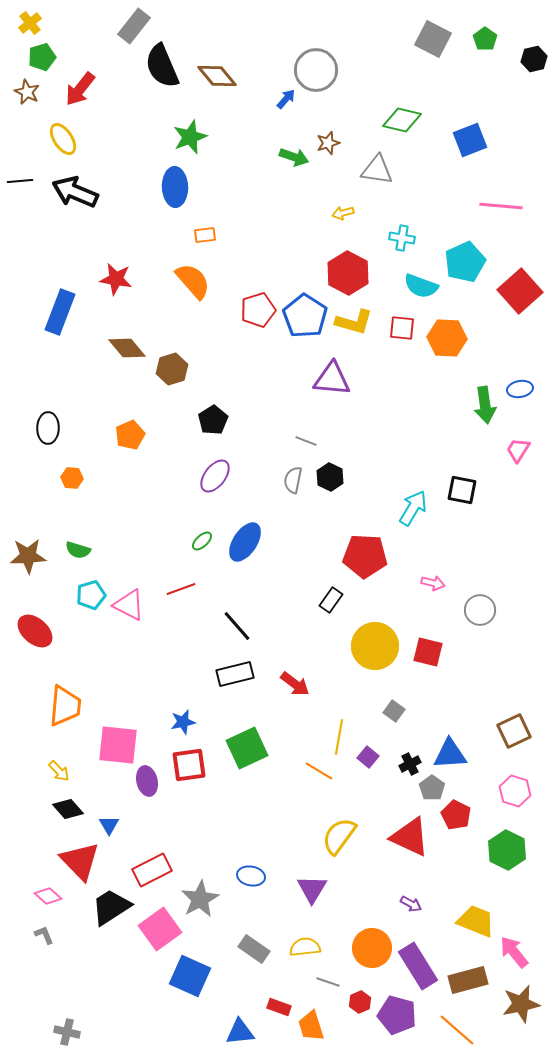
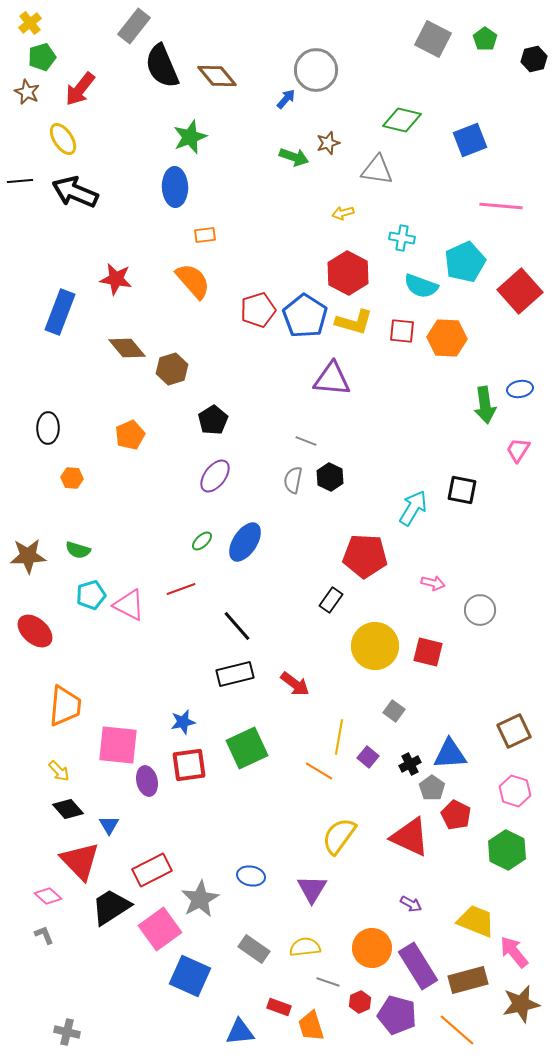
red square at (402, 328): moved 3 px down
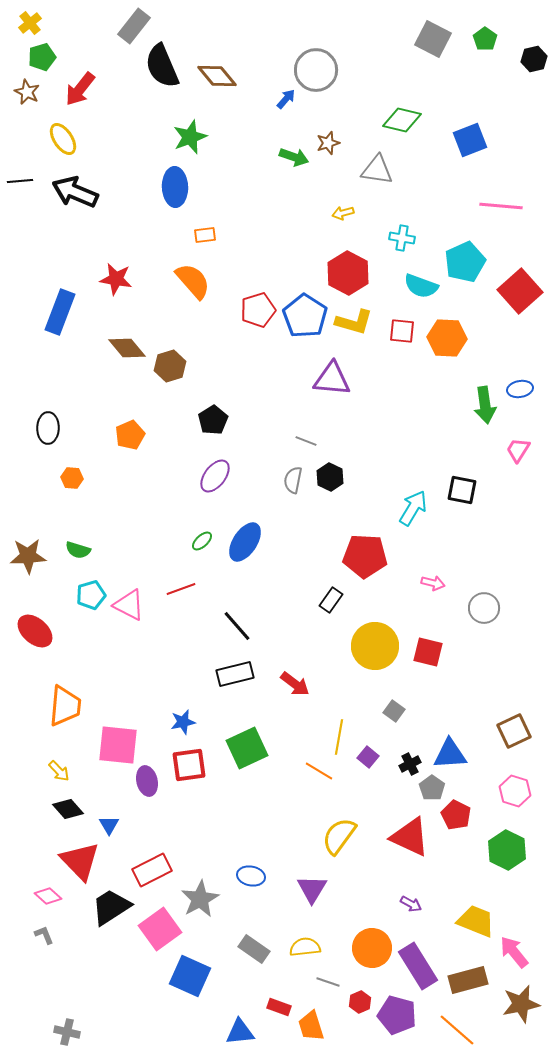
brown hexagon at (172, 369): moved 2 px left, 3 px up
gray circle at (480, 610): moved 4 px right, 2 px up
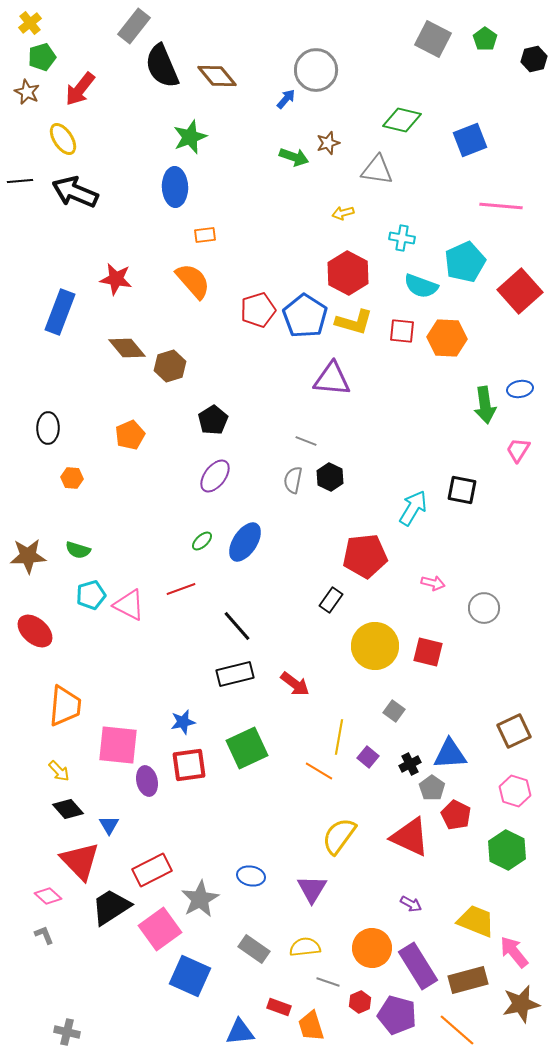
red pentagon at (365, 556): rotated 9 degrees counterclockwise
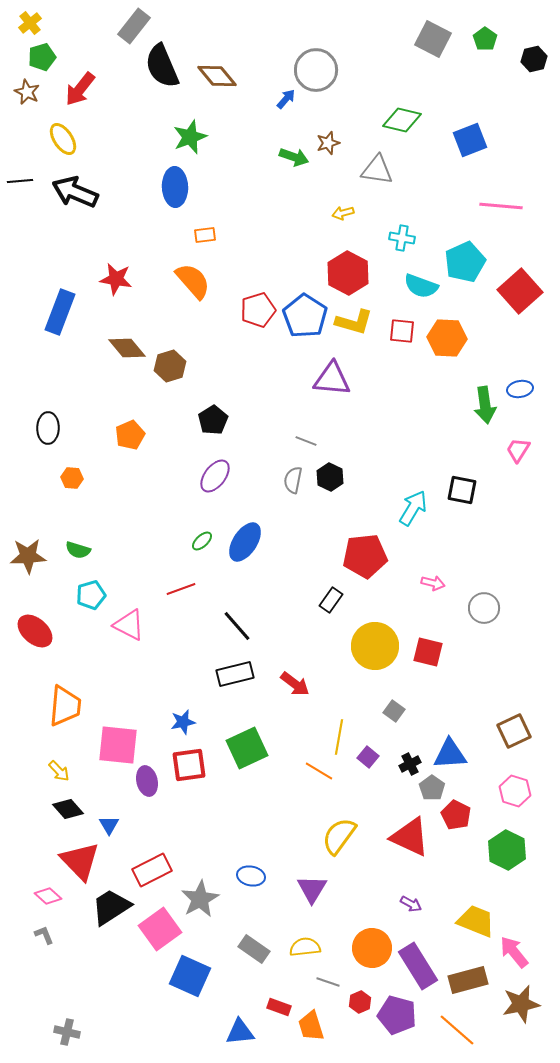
pink triangle at (129, 605): moved 20 px down
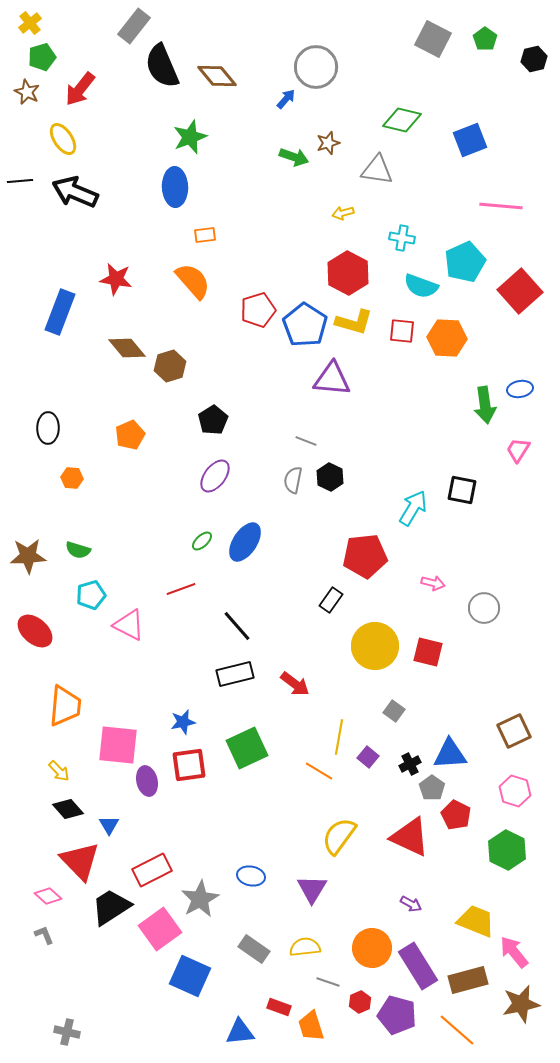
gray circle at (316, 70): moved 3 px up
blue pentagon at (305, 316): moved 9 px down
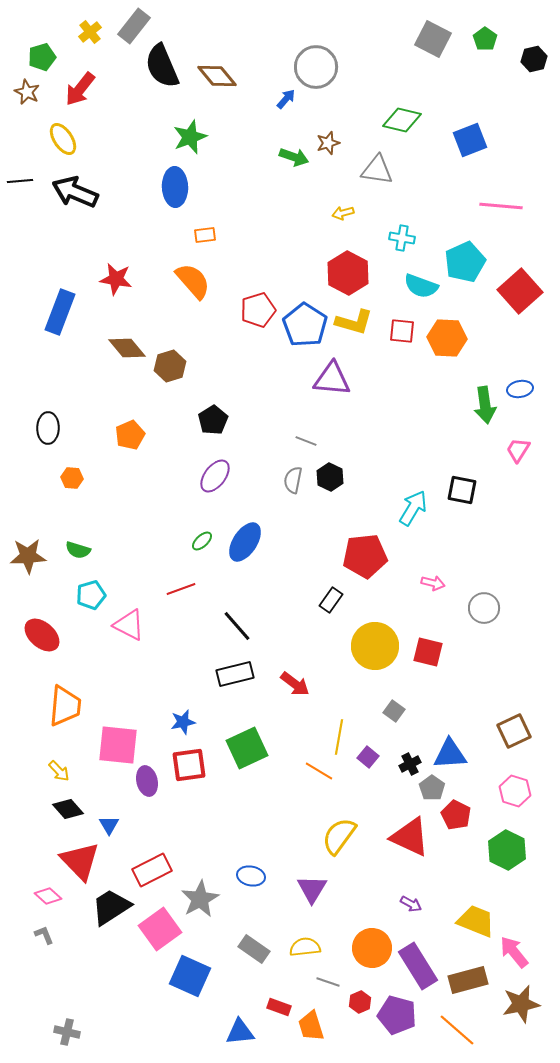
yellow cross at (30, 23): moved 60 px right, 9 px down
red ellipse at (35, 631): moved 7 px right, 4 px down
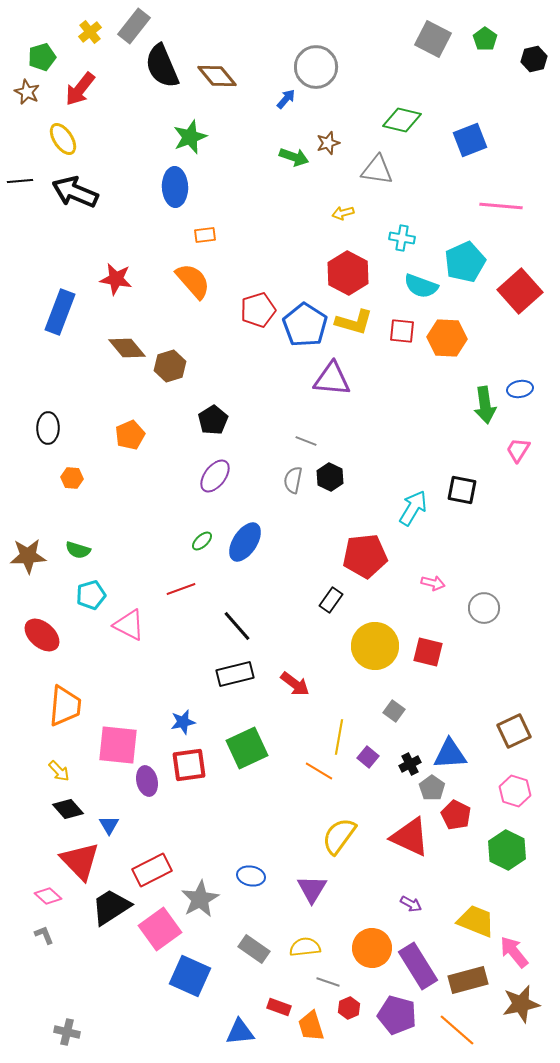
red hexagon at (360, 1002): moved 11 px left, 6 px down
